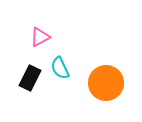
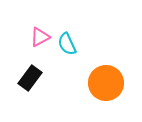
cyan semicircle: moved 7 px right, 24 px up
black rectangle: rotated 10 degrees clockwise
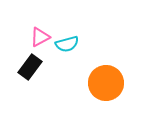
cyan semicircle: rotated 80 degrees counterclockwise
black rectangle: moved 11 px up
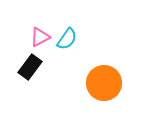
cyan semicircle: moved 5 px up; rotated 40 degrees counterclockwise
orange circle: moved 2 px left
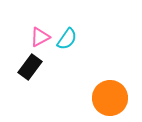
orange circle: moved 6 px right, 15 px down
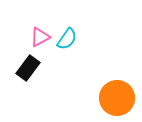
black rectangle: moved 2 px left, 1 px down
orange circle: moved 7 px right
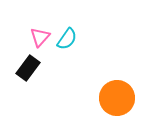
pink triangle: rotated 20 degrees counterclockwise
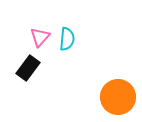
cyan semicircle: rotated 30 degrees counterclockwise
orange circle: moved 1 px right, 1 px up
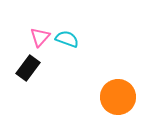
cyan semicircle: rotated 75 degrees counterclockwise
